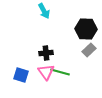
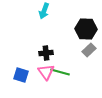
cyan arrow: rotated 49 degrees clockwise
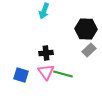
green line: moved 3 px right, 2 px down
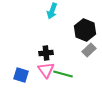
cyan arrow: moved 8 px right
black hexagon: moved 1 px left, 1 px down; rotated 20 degrees clockwise
pink triangle: moved 2 px up
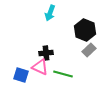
cyan arrow: moved 2 px left, 2 px down
pink triangle: moved 6 px left, 3 px up; rotated 30 degrees counterclockwise
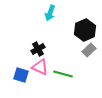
black hexagon: rotated 15 degrees clockwise
black cross: moved 8 px left, 4 px up; rotated 24 degrees counterclockwise
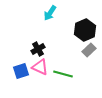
cyan arrow: rotated 14 degrees clockwise
blue square: moved 4 px up; rotated 35 degrees counterclockwise
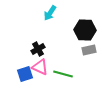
black hexagon: rotated 25 degrees clockwise
gray rectangle: rotated 32 degrees clockwise
blue square: moved 4 px right, 3 px down
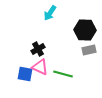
blue square: rotated 28 degrees clockwise
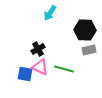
green line: moved 1 px right, 5 px up
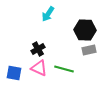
cyan arrow: moved 2 px left, 1 px down
pink triangle: moved 1 px left, 1 px down
blue square: moved 11 px left, 1 px up
